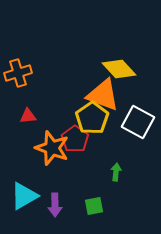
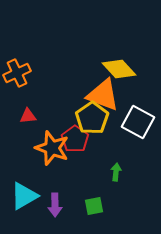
orange cross: moved 1 px left; rotated 8 degrees counterclockwise
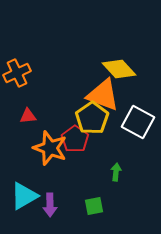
orange star: moved 2 px left
purple arrow: moved 5 px left
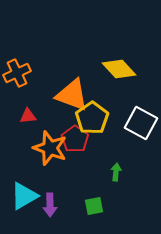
orange triangle: moved 31 px left
white square: moved 3 px right, 1 px down
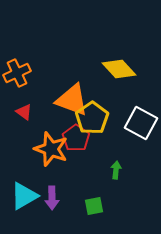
orange triangle: moved 5 px down
red triangle: moved 4 px left, 4 px up; rotated 42 degrees clockwise
red pentagon: moved 1 px right, 1 px up
orange star: moved 1 px right, 1 px down
green arrow: moved 2 px up
purple arrow: moved 2 px right, 7 px up
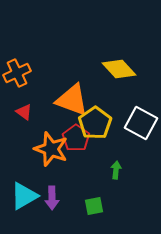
yellow pentagon: moved 3 px right, 5 px down
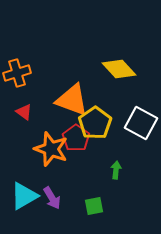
orange cross: rotated 8 degrees clockwise
purple arrow: rotated 30 degrees counterclockwise
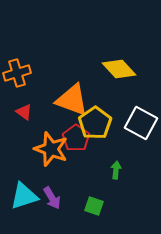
cyan triangle: rotated 12 degrees clockwise
green square: rotated 30 degrees clockwise
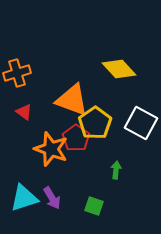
cyan triangle: moved 2 px down
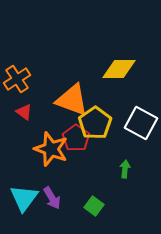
yellow diamond: rotated 48 degrees counterclockwise
orange cross: moved 6 px down; rotated 16 degrees counterclockwise
green arrow: moved 9 px right, 1 px up
cyan triangle: rotated 36 degrees counterclockwise
green square: rotated 18 degrees clockwise
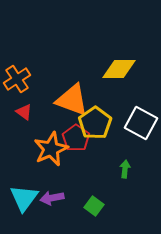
orange star: rotated 28 degrees clockwise
purple arrow: rotated 110 degrees clockwise
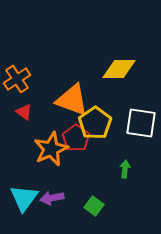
white square: rotated 20 degrees counterclockwise
